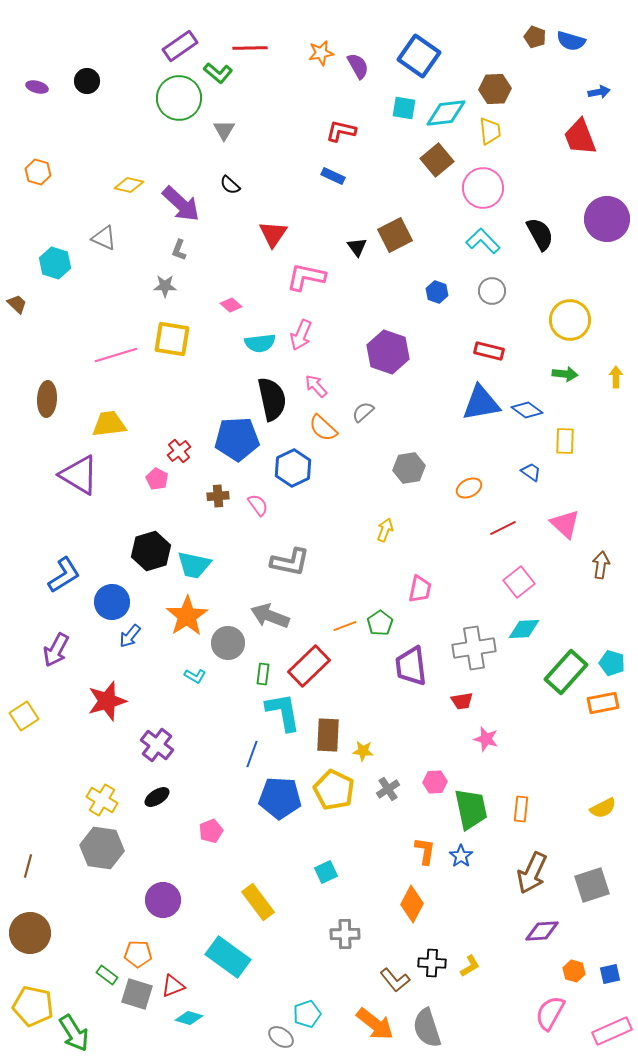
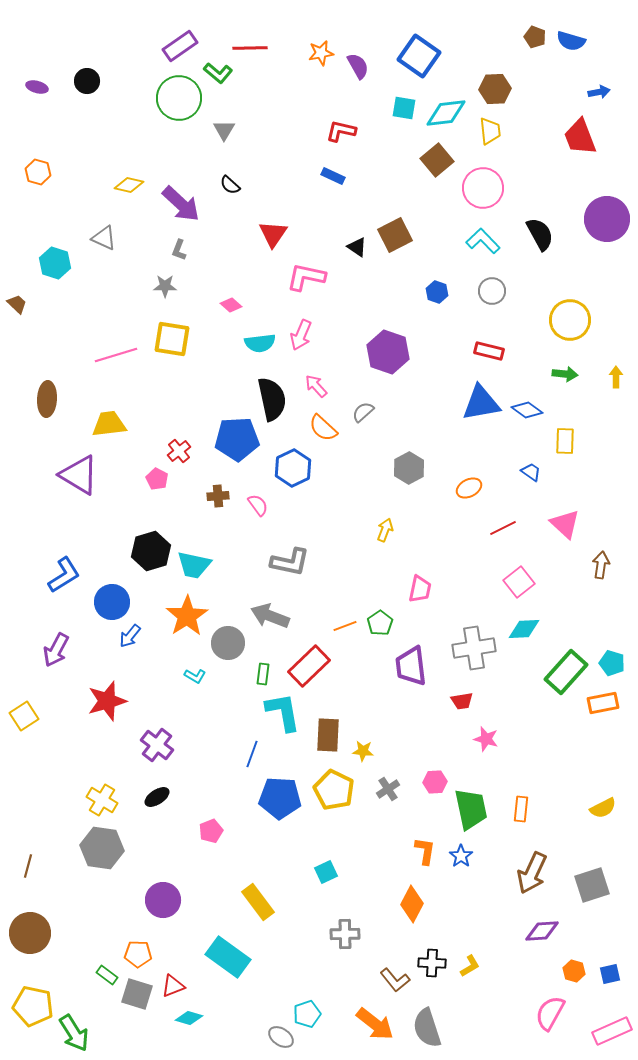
black triangle at (357, 247): rotated 20 degrees counterclockwise
gray hexagon at (409, 468): rotated 20 degrees counterclockwise
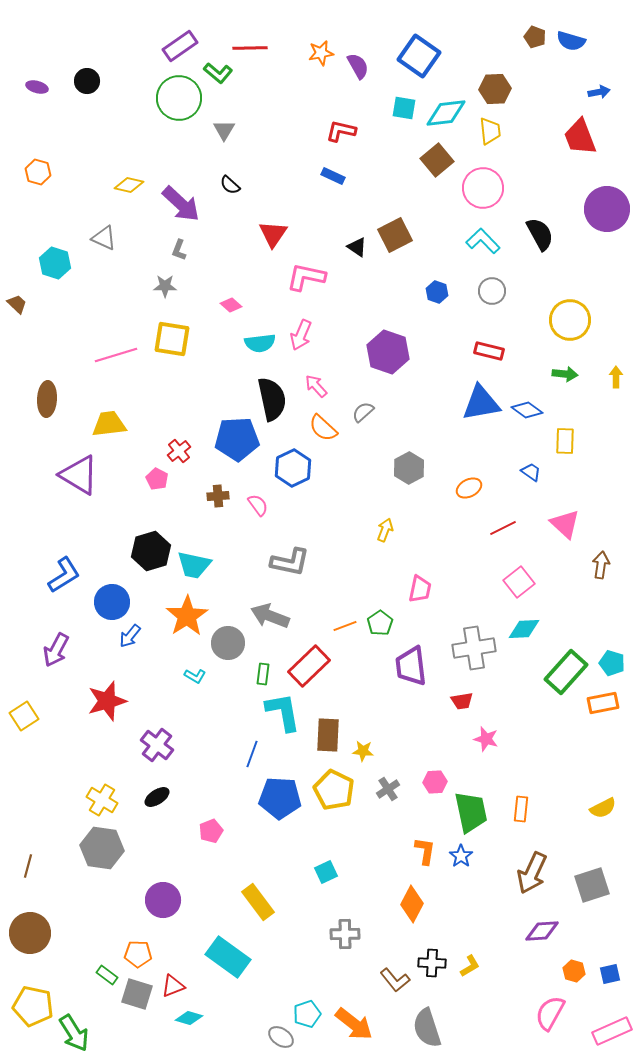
purple circle at (607, 219): moved 10 px up
green trapezoid at (471, 809): moved 3 px down
orange arrow at (375, 1024): moved 21 px left
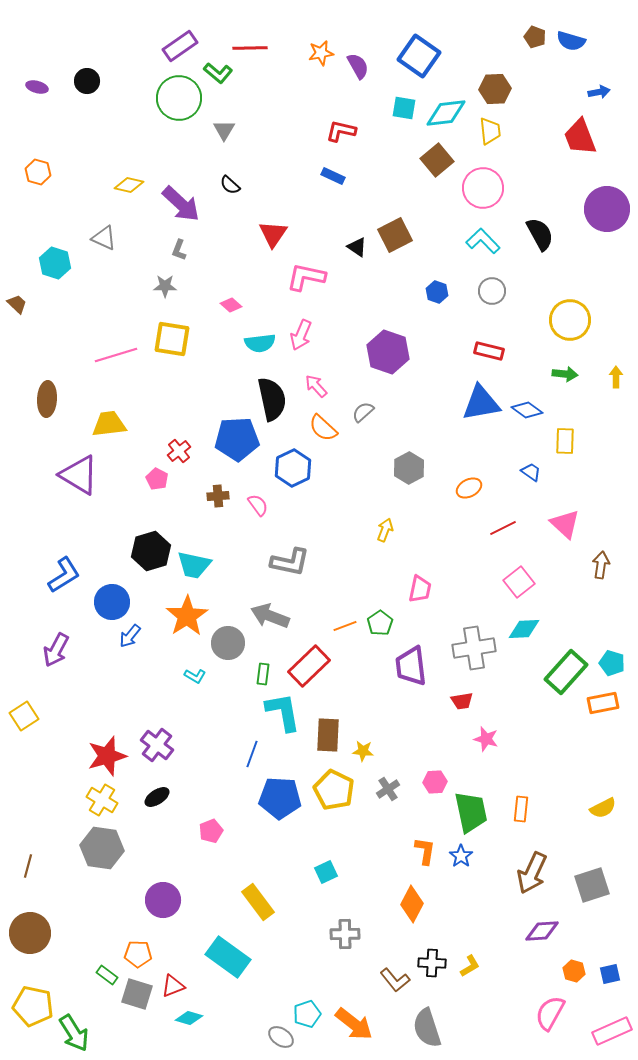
red star at (107, 701): moved 55 px down
